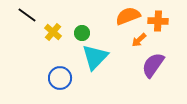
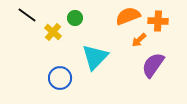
green circle: moved 7 px left, 15 px up
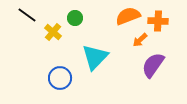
orange arrow: moved 1 px right
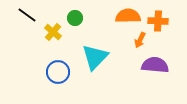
orange semicircle: rotated 20 degrees clockwise
orange arrow: rotated 21 degrees counterclockwise
purple semicircle: moved 2 px right; rotated 60 degrees clockwise
blue circle: moved 2 px left, 6 px up
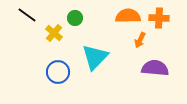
orange cross: moved 1 px right, 3 px up
yellow cross: moved 1 px right, 1 px down
purple semicircle: moved 3 px down
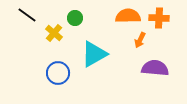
cyan triangle: moved 1 px left, 3 px up; rotated 16 degrees clockwise
blue circle: moved 1 px down
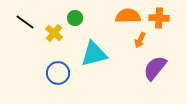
black line: moved 2 px left, 7 px down
cyan triangle: rotated 16 degrees clockwise
purple semicircle: rotated 56 degrees counterclockwise
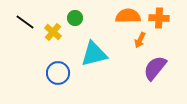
yellow cross: moved 1 px left, 1 px up
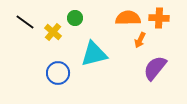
orange semicircle: moved 2 px down
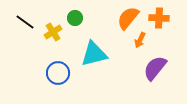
orange semicircle: rotated 50 degrees counterclockwise
yellow cross: rotated 18 degrees clockwise
